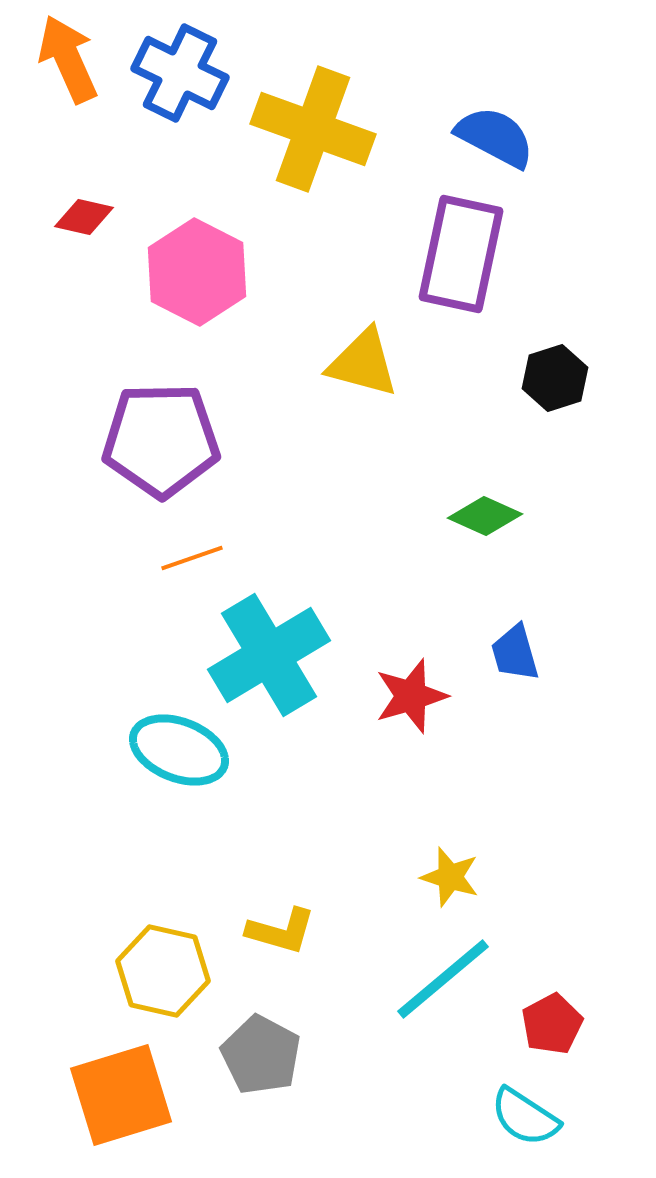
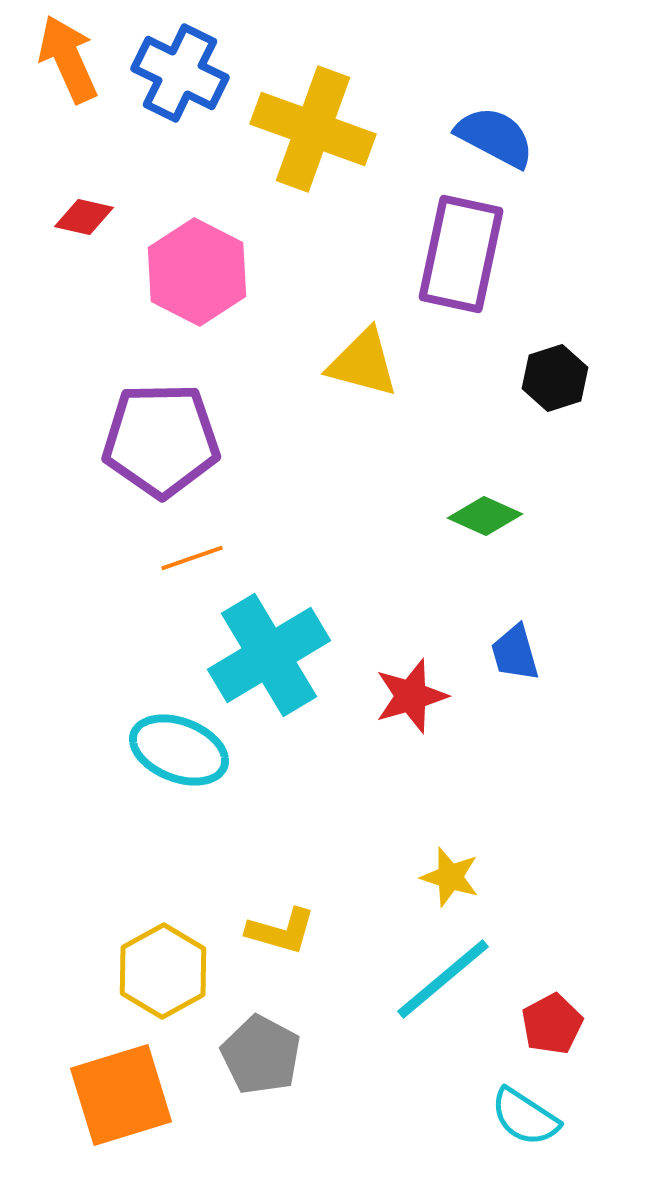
yellow hexagon: rotated 18 degrees clockwise
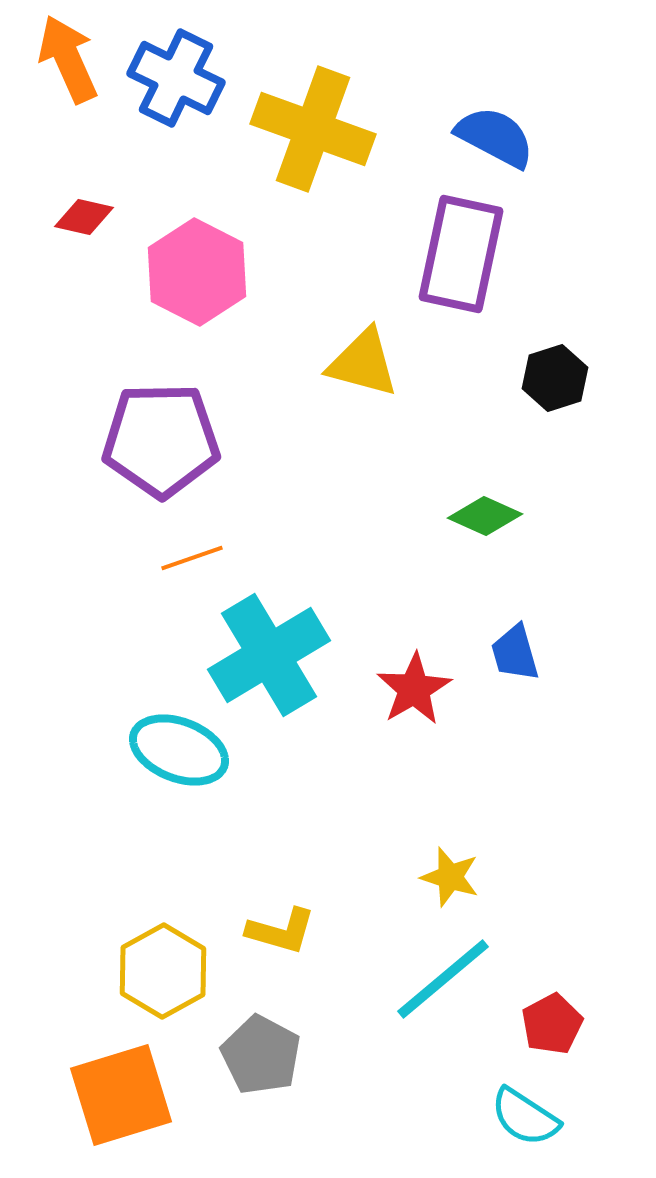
blue cross: moved 4 px left, 5 px down
red star: moved 3 px right, 7 px up; rotated 14 degrees counterclockwise
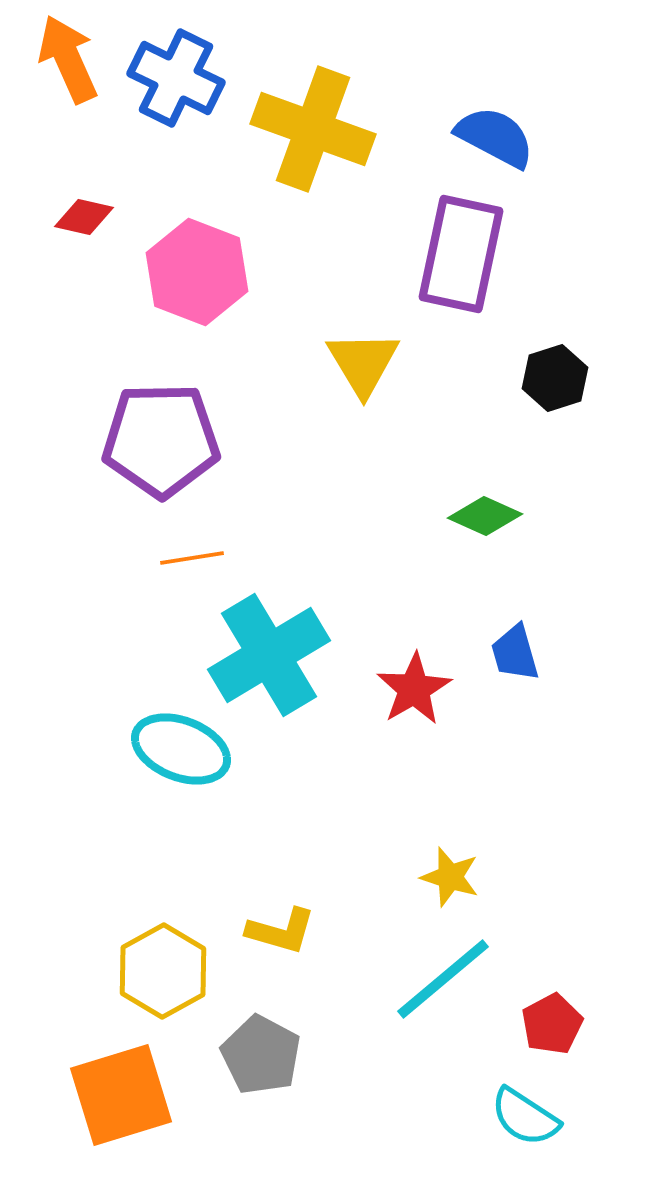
pink hexagon: rotated 6 degrees counterclockwise
yellow triangle: rotated 44 degrees clockwise
orange line: rotated 10 degrees clockwise
cyan ellipse: moved 2 px right, 1 px up
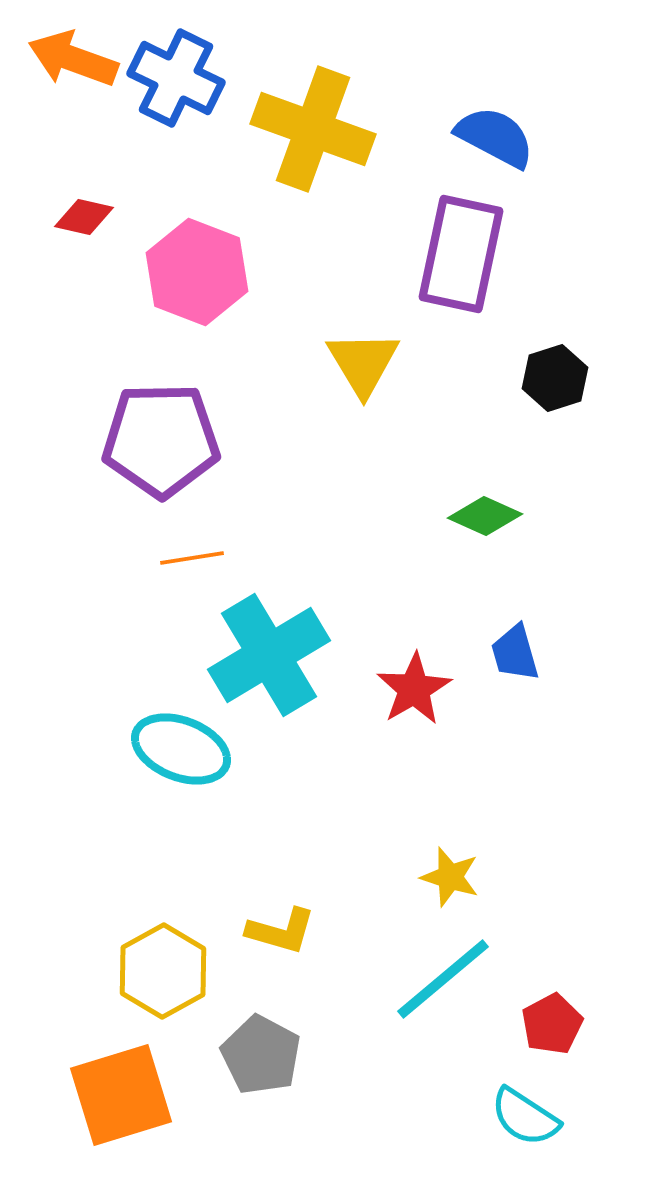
orange arrow: moved 5 px right; rotated 46 degrees counterclockwise
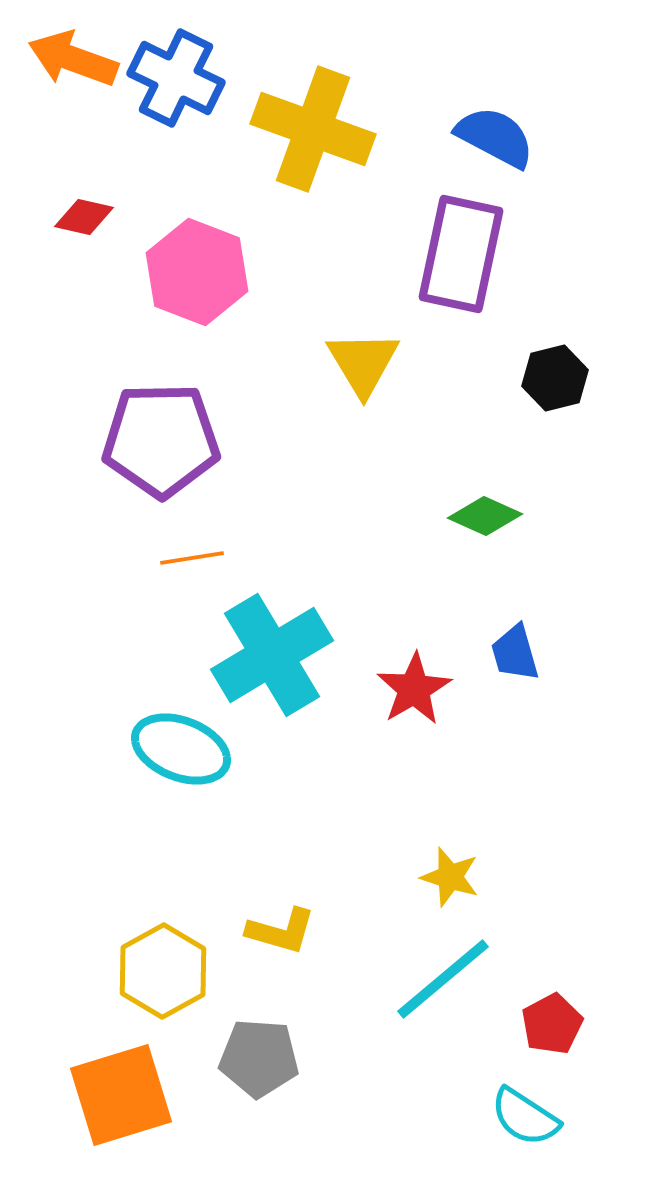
black hexagon: rotated 4 degrees clockwise
cyan cross: moved 3 px right
gray pentagon: moved 2 px left, 3 px down; rotated 24 degrees counterclockwise
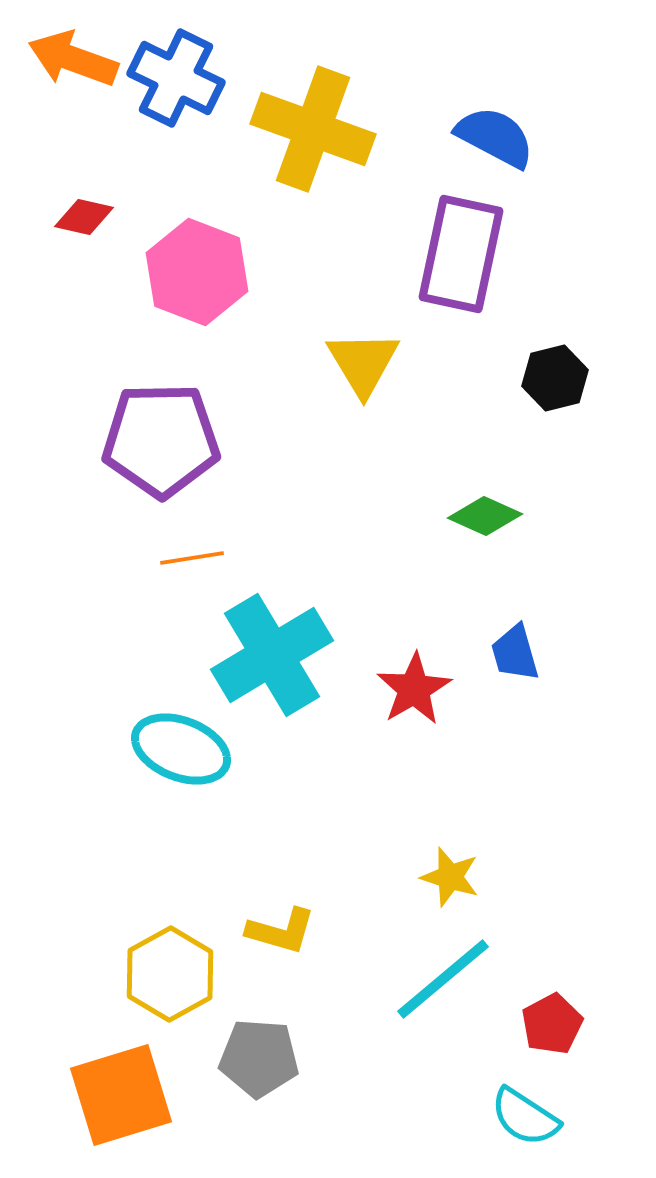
yellow hexagon: moved 7 px right, 3 px down
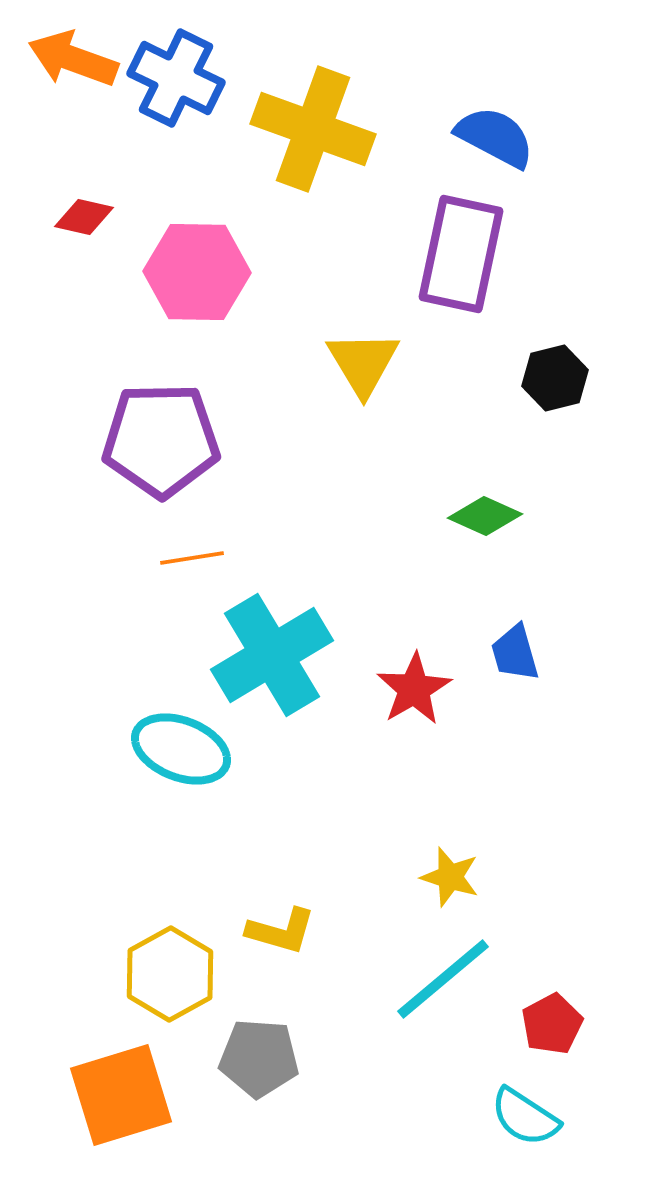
pink hexagon: rotated 20 degrees counterclockwise
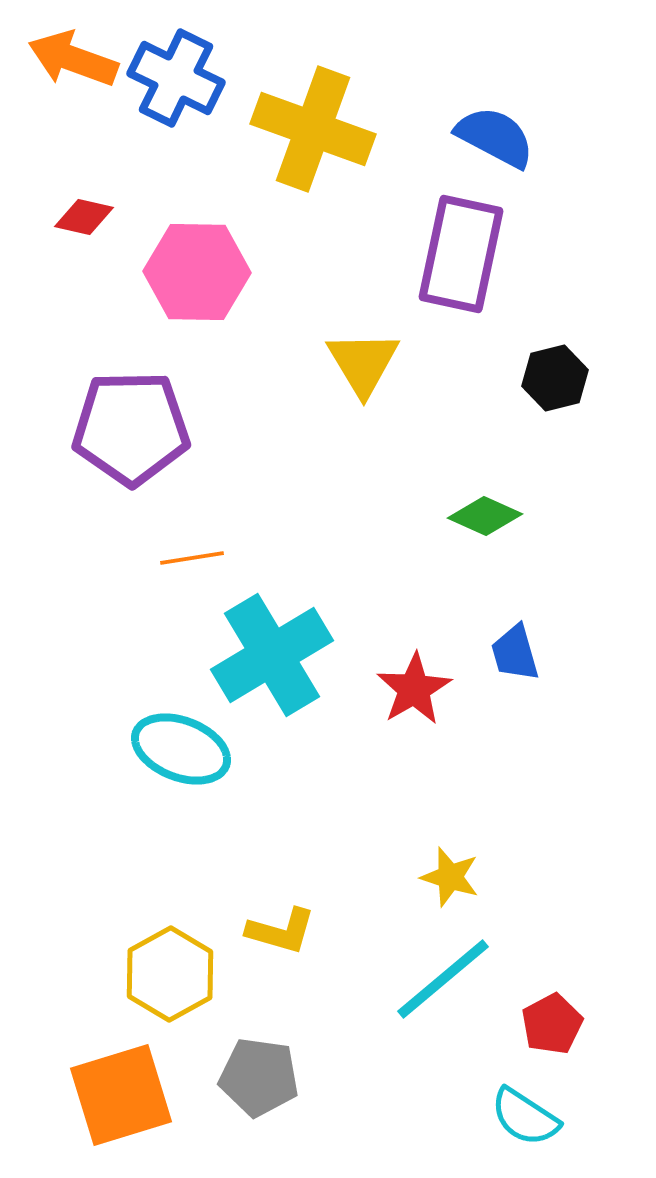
purple pentagon: moved 30 px left, 12 px up
gray pentagon: moved 19 px down; rotated 4 degrees clockwise
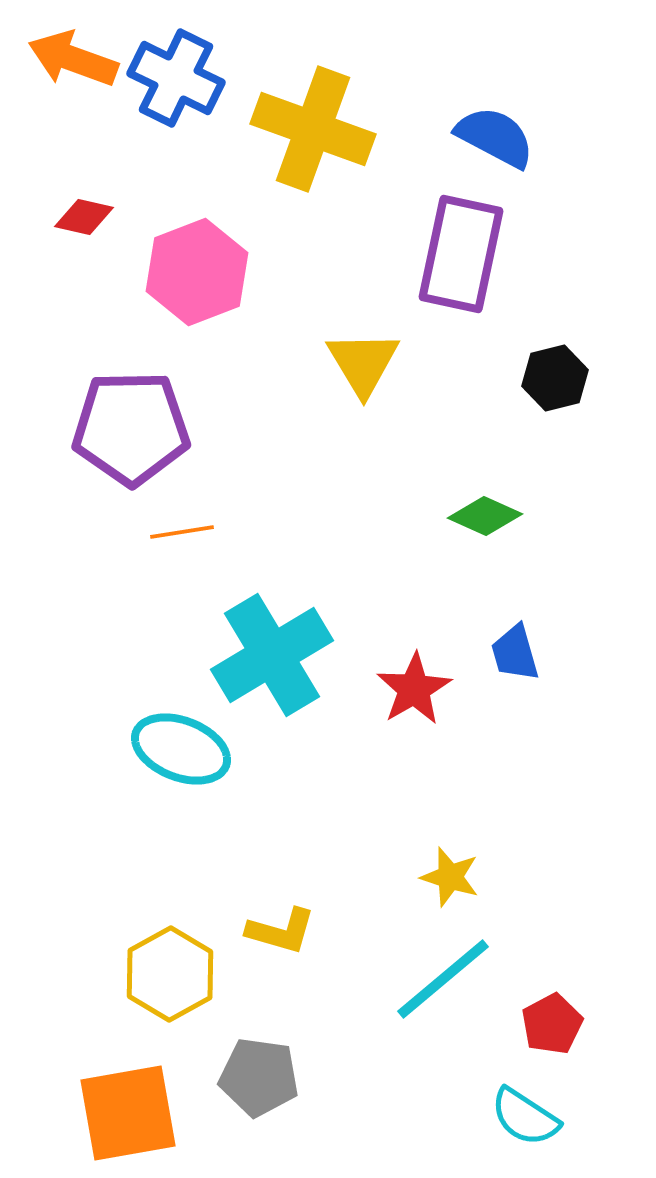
pink hexagon: rotated 22 degrees counterclockwise
orange line: moved 10 px left, 26 px up
orange square: moved 7 px right, 18 px down; rotated 7 degrees clockwise
